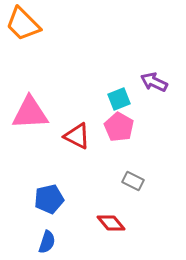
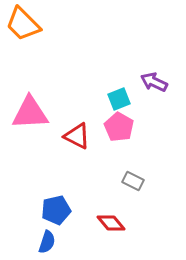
blue pentagon: moved 7 px right, 11 px down
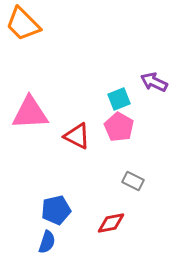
red diamond: rotated 60 degrees counterclockwise
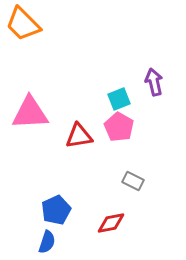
purple arrow: rotated 52 degrees clockwise
red triangle: moved 2 px right; rotated 36 degrees counterclockwise
blue pentagon: rotated 12 degrees counterclockwise
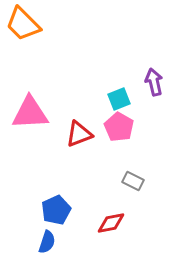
red triangle: moved 2 px up; rotated 12 degrees counterclockwise
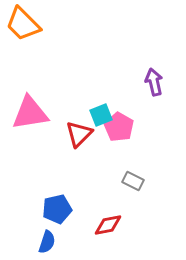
cyan square: moved 18 px left, 16 px down
pink triangle: rotated 6 degrees counterclockwise
red triangle: rotated 24 degrees counterclockwise
blue pentagon: moved 1 px right, 1 px up; rotated 12 degrees clockwise
red diamond: moved 3 px left, 2 px down
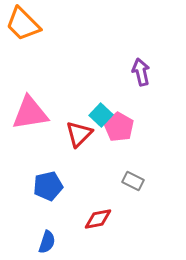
purple arrow: moved 13 px left, 10 px up
cyan square: rotated 25 degrees counterclockwise
blue pentagon: moved 9 px left, 23 px up
red diamond: moved 10 px left, 6 px up
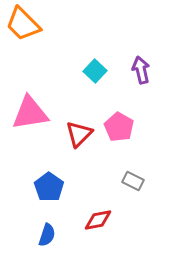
purple arrow: moved 2 px up
cyan square: moved 6 px left, 44 px up
blue pentagon: moved 1 px right, 1 px down; rotated 24 degrees counterclockwise
red diamond: moved 1 px down
blue semicircle: moved 7 px up
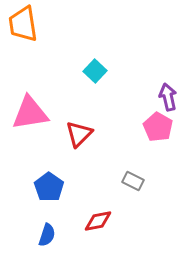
orange trapezoid: rotated 36 degrees clockwise
purple arrow: moved 27 px right, 27 px down
pink pentagon: moved 39 px right
red diamond: moved 1 px down
